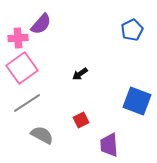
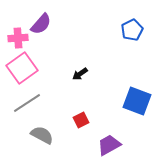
purple trapezoid: rotated 65 degrees clockwise
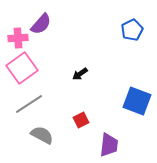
gray line: moved 2 px right, 1 px down
purple trapezoid: rotated 125 degrees clockwise
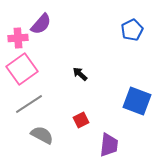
pink square: moved 1 px down
black arrow: rotated 77 degrees clockwise
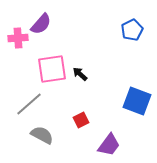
pink square: moved 30 px right; rotated 28 degrees clockwise
gray line: rotated 8 degrees counterclockwise
purple trapezoid: rotated 30 degrees clockwise
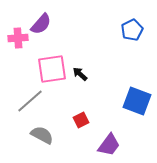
gray line: moved 1 px right, 3 px up
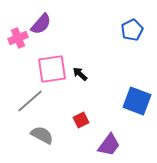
pink cross: rotated 18 degrees counterclockwise
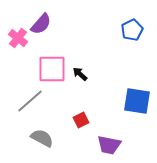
pink cross: rotated 30 degrees counterclockwise
pink square: rotated 8 degrees clockwise
blue square: rotated 12 degrees counterclockwise
gray semicircle: moved 3 px down
purple trapezoid: rotated 65 degrees clockwise
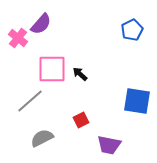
gray semicircle: rotated 55 degrees counterclockwise
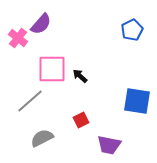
black arrow: moved 2 px down
